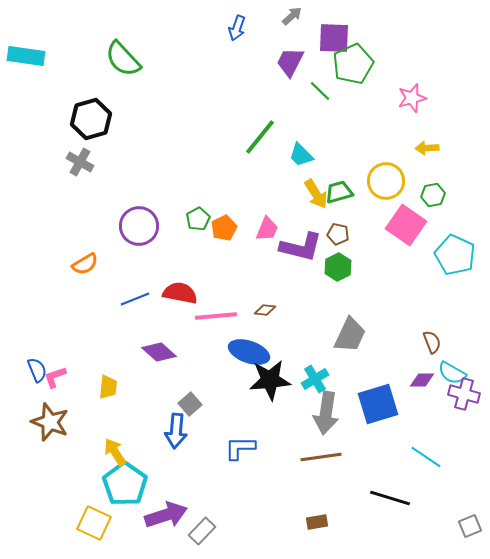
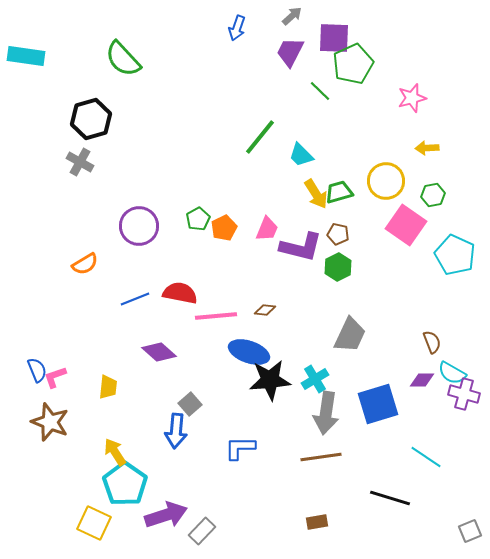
purple trapezoid at (290, 62): moved 10 px up
gray square at (470, 526): moved 5 px down
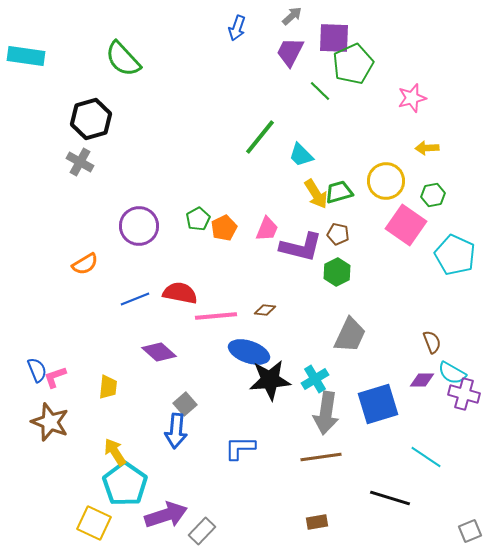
green hexagon at (338, 267): moved 1 px left, 5 px down
gray square at (190, 404): moved 5 px left
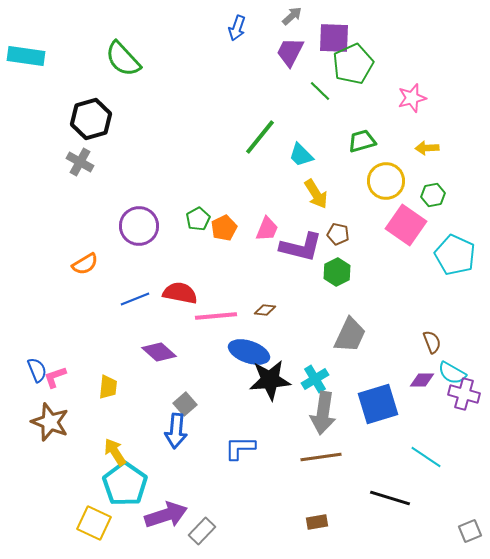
green trapezoid at (339, 192): moved 23 px right, 51 px up
gray arrow at (326, 413): moved 3 px left
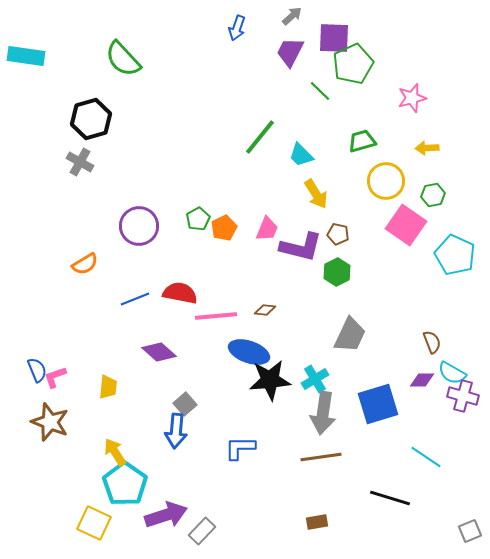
purple cross at (464, 394): moved 1 px left, 2 px down
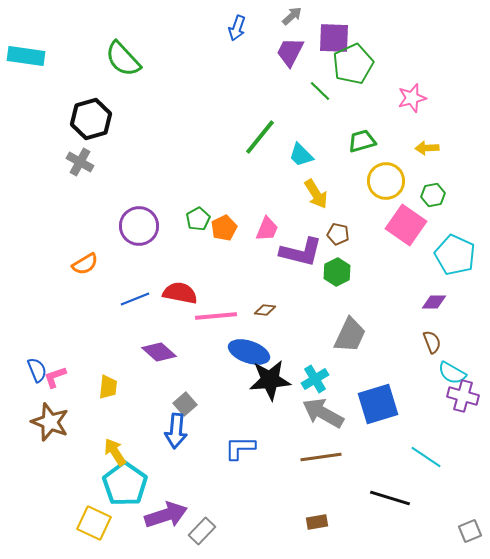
purple L-shape at (301, 247): moved 5 px down
purple diamond at (422, 380): moved 12 px right, 78 px up
gray arrow at (323, 413): rotated 111 degrees clockwise
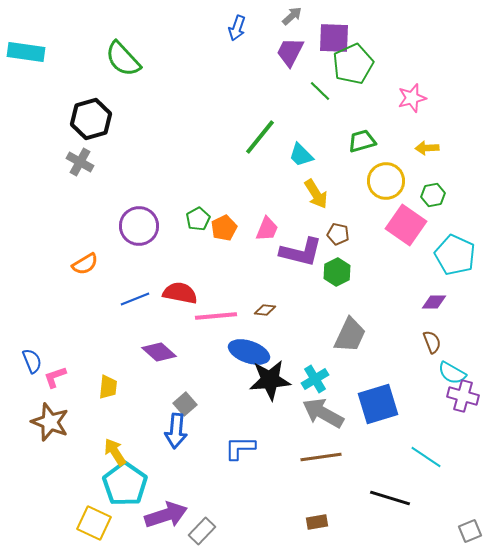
cyan rectangle at (26, 56): moved 4 px up
blue semicircle at (37, 370): moved 5 px left, 9 px up
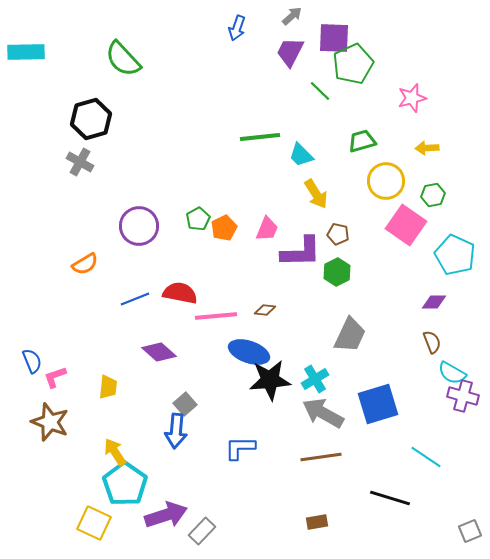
cyan rectangle at (26, 52): rotated 9 degrees counterclockwise
green line at (260, 137): rotated 45 degrees clockwise
purple L-shape at (301, 252): rotated 15 degrees counterclockwise
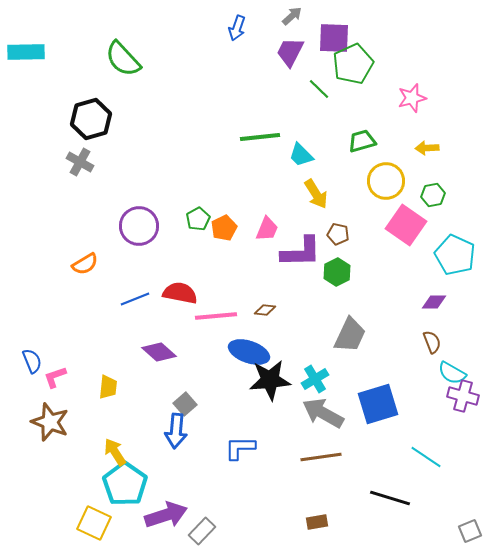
green line at (320, 91): moved 1 px left, 2 px up
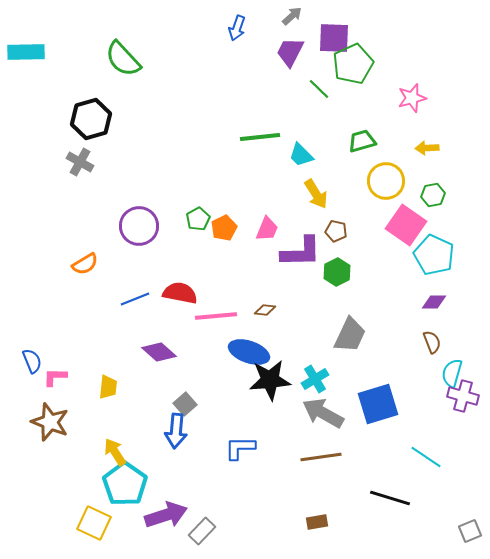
brown pentagon at (338, 234): moved 2 px left, 3 px up
cyan pentagon at (455, 255): moved 21 px left
cyan semicircle at (452, 373): rotated 76 degrees clockwise
pink L-shape at (55, 377): rotated 20 degrees clockwise
